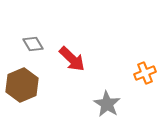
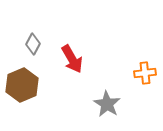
gray diamond: rotated 60 degrees clockwise
red arrow: rotated 16 degrees clockwise
orange cross: rotated 15 degrees clockwise
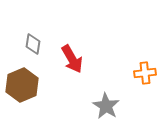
gray diamond: rotated 20 degrees counterclockwise
gray star: moved 1 px left, 2 px down
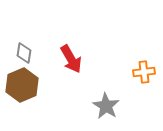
gray diamond: moved 9 px left, 9 px down
red arrow: moved 1 px left
orange cross: moved 1 px left, 1 px up
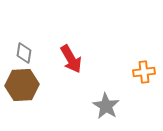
brown hexagon: rotated 20 degrees clockwise
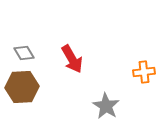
gray diamond: rotated 40 degrees counterclockwise
red arrow: moved 1 px right
brown hexagon: moved 2 px down
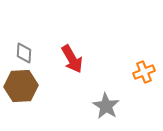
gray diamond: rotated 35 degrees clockwise
orange cross: rotated 15 degrees counterclockwise
brown hexagon: moved 1 px left, 1 px up
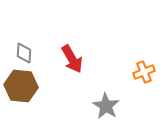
brown hexagon: rotated 8 degrees clockwise
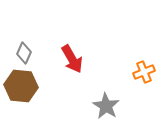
gray diamond: rotated 20 degrees clockwise
